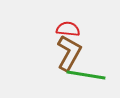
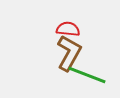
green line: moved 1 px right; rotated 12 degrees clockwise
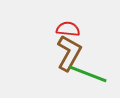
green line: moved 1 px right, 1 px up
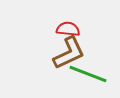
brown L-shape: rotated 36 degrees clockwise
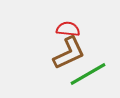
green line: rotated 51 degrees counterclockwise
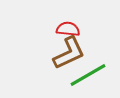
green line: moved 1 px down
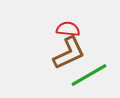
green line: moved 1 px right
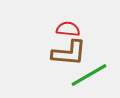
brown L-shape: rotated 30 degrees clockwise
